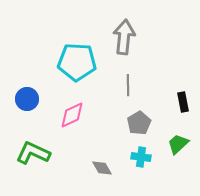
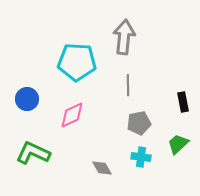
gray pentagon: rotated 20 degrees clockwise
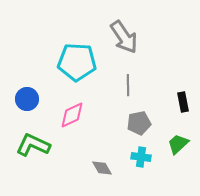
gray arrow: rotated 140 degrees clockwise
green L-shape: moved 8 px up
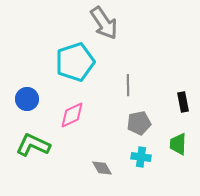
gray arrow: moved 20 px left, 14 px up
cyan pentagon: moved 2 px left; rotated 21 degrees counterclockwise
green trapezoid: rotated 45 degrees counterclockwise
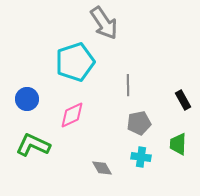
black rectangle: moved 2 px up; rotated 18 degrees counterclockwise
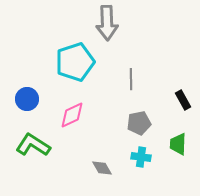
gray arrow: moved 3 px right; rotated 32 degrees clockwise
gray line: moved 3 px right, 6 px up
green L-shape: rotated 8 degrees clockwise
